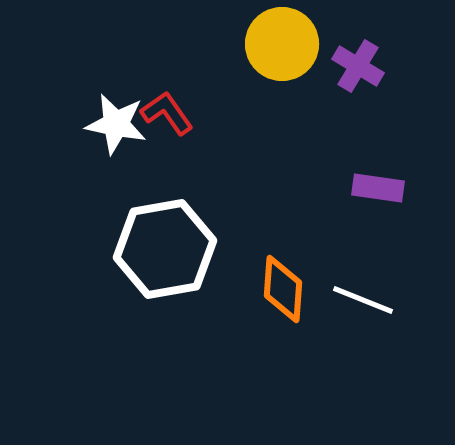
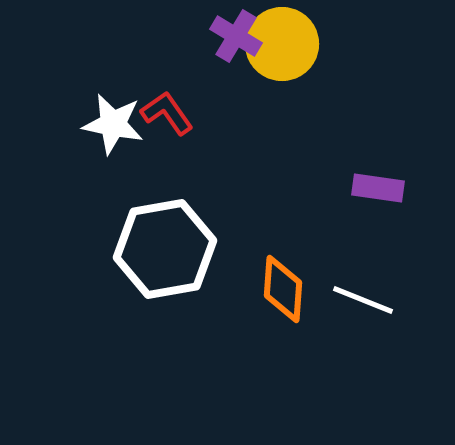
purple cross: moved 122 px left, 30 px up
white star: moved 3 px left
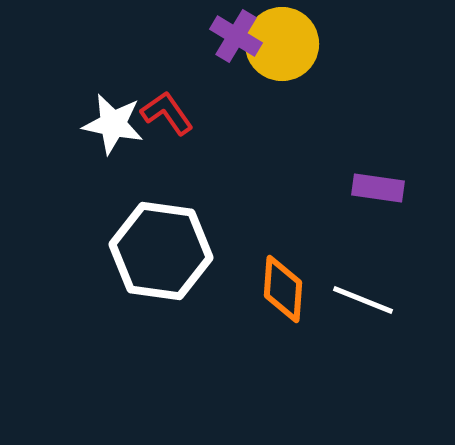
white hexagon: moved 4 px left, 2 px down; rotated 18 degrees clockwise
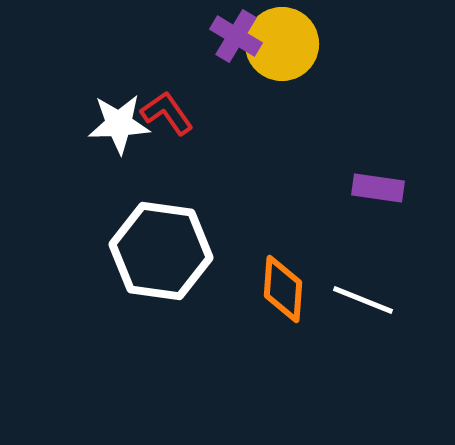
white star: moved 6 px right; rotated 14 degrees counterclockwise
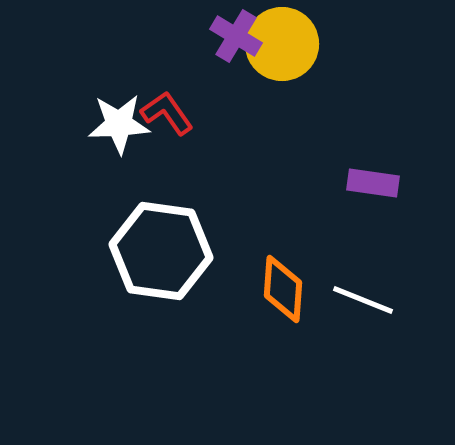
purple rectangle: moved 5 px left, 5 px up
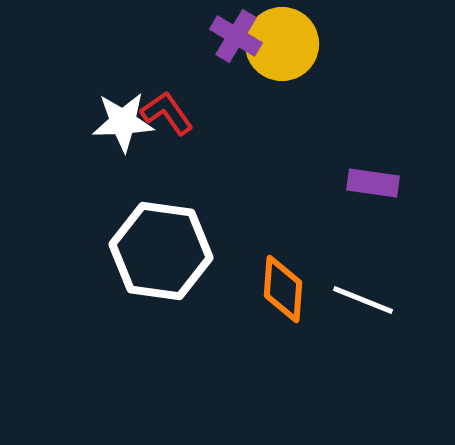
white star: moved 4 px right, 2 px up
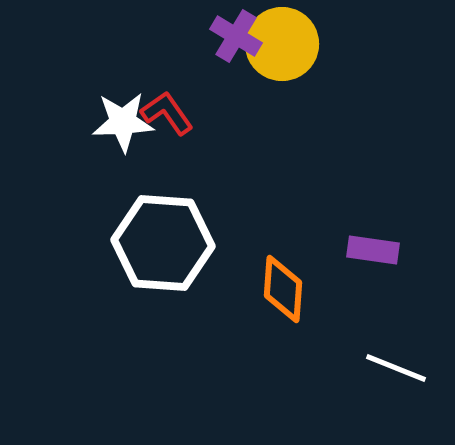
purple rectangle: moved 67 px down
white hexagon: moved 2 px right, 8 px up; rotated 4 degrees counterclockwise
white line: moved 33 px right, 68 px down
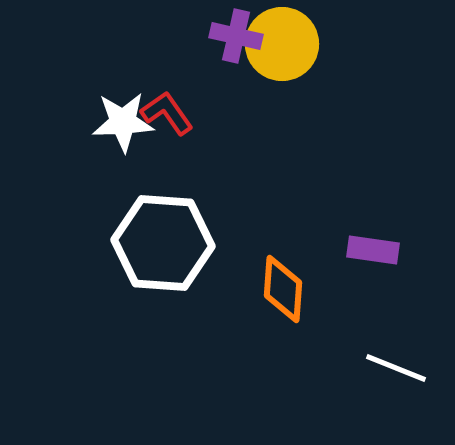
purple cross: rotated 18 degrees counterclockwise
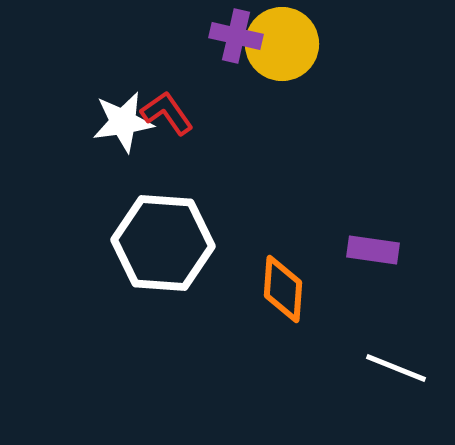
white star: rotated 6 degrees counterclockwise
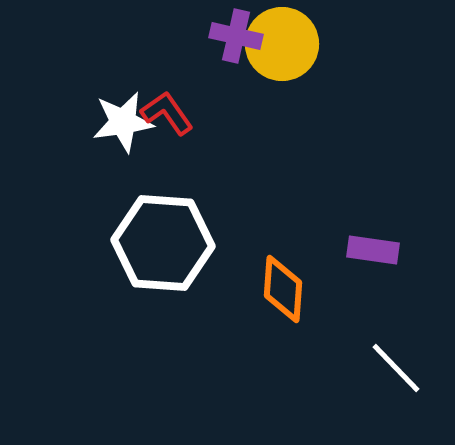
white line: rotated 24 degrees clockwise
